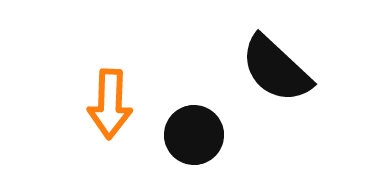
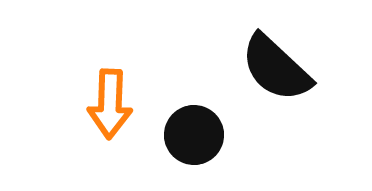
black semicircle: moved 1 px up
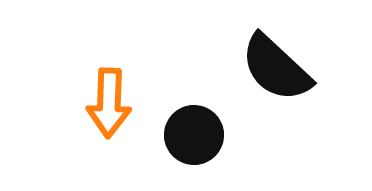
orange arrow: moved 1 px left, 1 px up
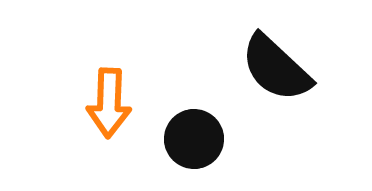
black circle: moved 4 px down
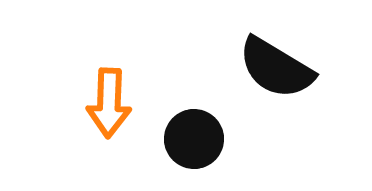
black semicircle: rotated 12 degrees counterclockwise
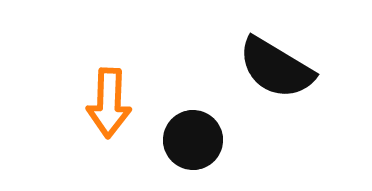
black circle: moved 1 px left, 1 px down
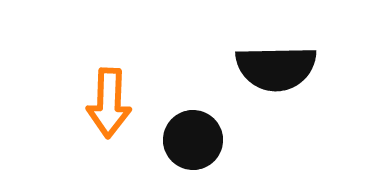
black semicircle: rotated 32 degrees counterclockwise
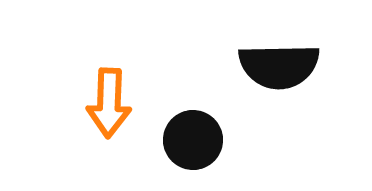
black semicircle: moved 3 px right, 2 px up
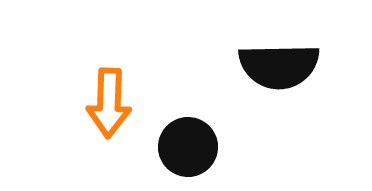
black circle: moved 5 px left, 7 px down
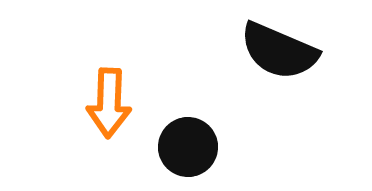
black semicircle: moved 15 px up; rotated 24 degrees clockwise
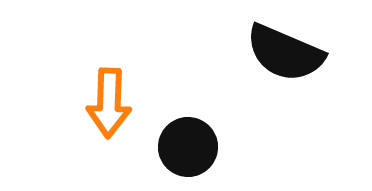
black semicircle: moved 6 px right, 2 px down
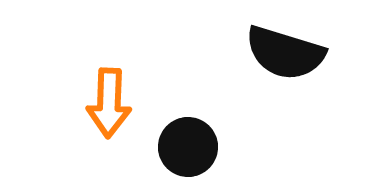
black semicircle: rotated 6 degrees counterclockwise
